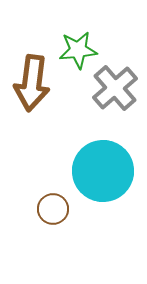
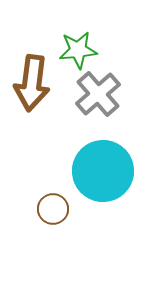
gray cross: moved 17 px left, 6 px down
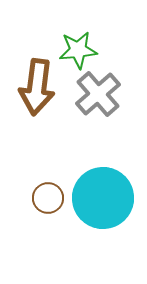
brown arrow: moved 5 px right, 4 px down
cyan circle: moved 27 px down
brown circle: moved 5 px left, 11 px up
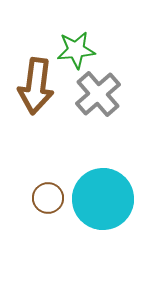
green star: moved 2 px left
brown arrow: moved 1 px left, 1 px up
cyan circle: moved 1 px down
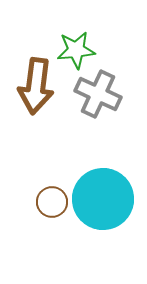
gray cross: rotated 24 degrees counterclockwise
brown circle: moved 4 px right, 4 px down
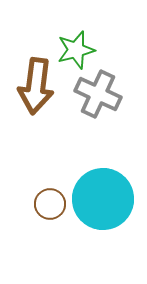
green star: rotated 9 degrees counterclockwise
brown circle: moved 2 px left, 2 px down
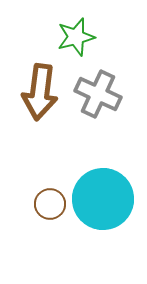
green star: moved 13 px up
brown arrow: moved 4 px right, 6 px down
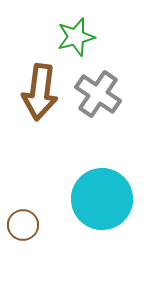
gray cross: rotated 9 degrees clockwise
cyan circle: moved 1 px left
brown circle: moved 27 px left, 21 px down
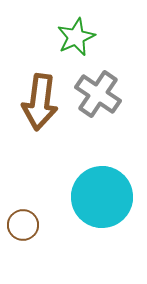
green star: rotated 9 degrees counterclockwise
brown arrow: moved 10 px down
cyan circle: moved 2 px up
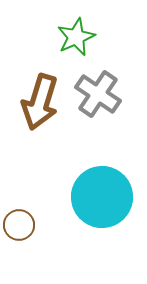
brown arrow: rotated 10 degrees clockwise
brown circle: moved 4 px left
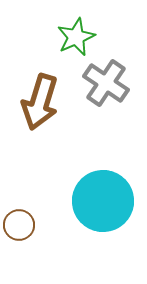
gray cross: moved 8 px right, 11 px up
cyan circle: moved 1 px right, 4 px down
